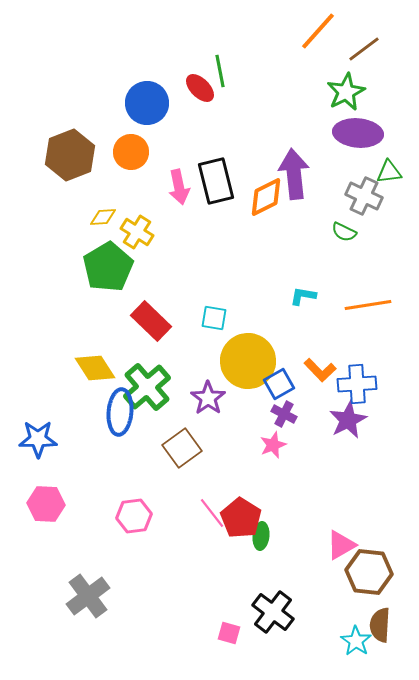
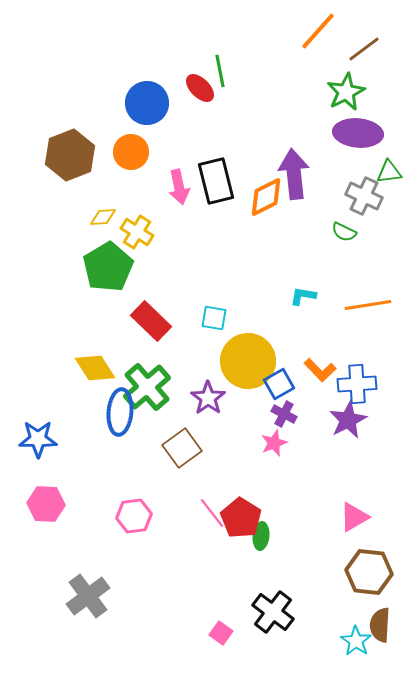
pink star at (273, 445): moved 1 px right, 2 px up
pink triangle at (341, 545): moved 13 px right, 28 px up
pink square at (229, 633): moved 8 px left; rotated 20 degrees clockwise
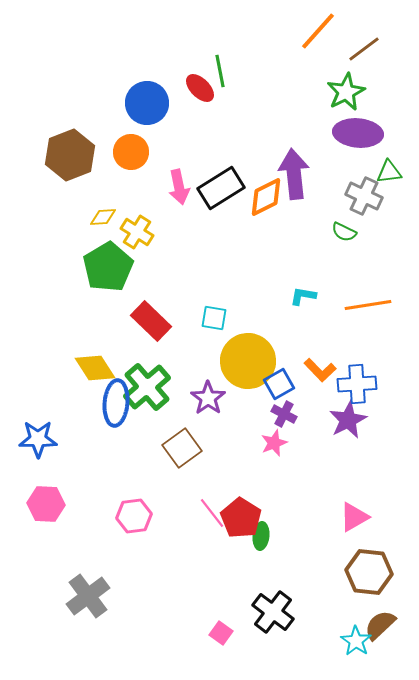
black rectangle at (216, 181): moved 5 px right, 7 px down; rotated 72 degrees clockwise
blue ellipse at (120, 412): moved 4 px left, 9 px up
brown semicircle at (380, 625): rotated 44 degrees clockwise
